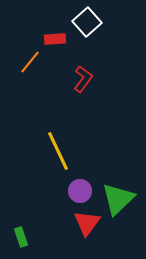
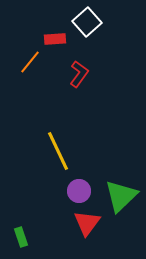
red L-shape: moved 4 px left, 5 px up
purple circle: moved 1 px left
green triangle: moved 3 px right, 3 px up
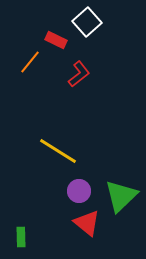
red rectangle: moved 1 px right, 1 px down; rotated 30 degrees clockwise
red L-shape: rotated 16 degrees clockwise
yellow line: rotated 33 degrees counterclockwise
red triangle: rotated 28 degrees counterclockwise
green rectangle: rotated 18 degrees clockwise
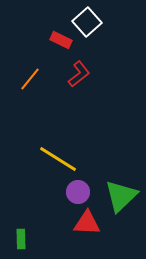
red rectangle: moved 5 px right
orange line: moved 17 px down
yellow line: moved 8 px down
purple circle: moved 1 px left, 1 px down
red triangle: rotated 36 degrees counterclockwise
green rectangle: moved 2 px down
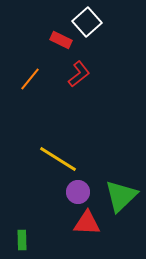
green rectangle: moved 1 px right, 1 px down
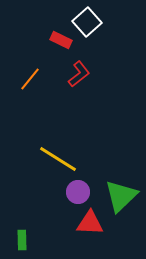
red triangle: moved 3 px right
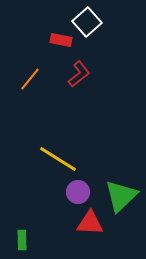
red rectangle: rotated 15 degrees counterclockwise
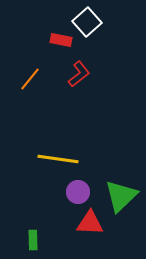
yellow line: rotated 24 degrees counterclockwise
green rectangle: moved 11 px right
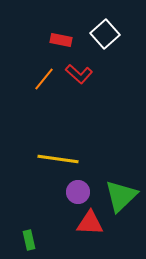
white square: moved 18 px right, 12 px down
red L-shape: rotated 80 degrees clockwise
orange line: moved 14 px right
green rectangle: moved 4 px left; rotated 12 degrees counterclockwise
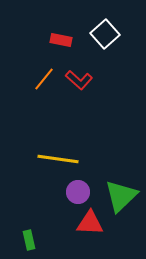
red L-shape: moved 6 px down
